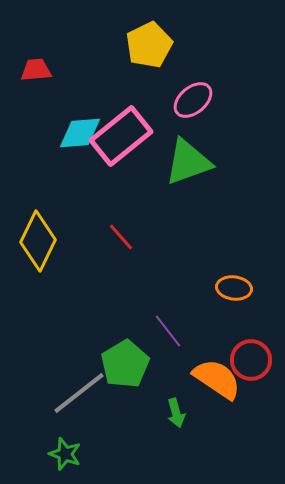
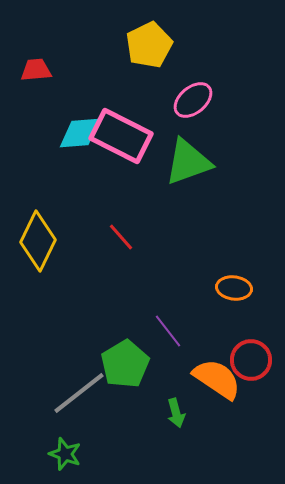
pink rectangle: rotated 66 degrees clockwise
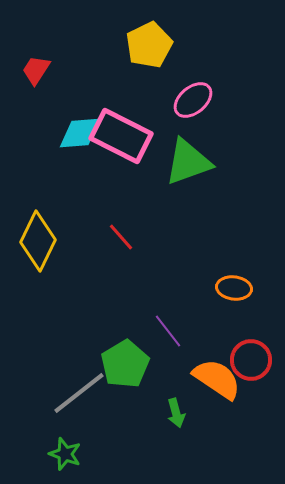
red trapezoid: rotated 52 degrees counterclockwise
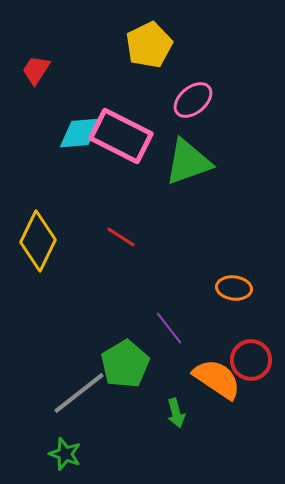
red line: rotated 16 degrees counterclockwise
purple line: moved 1 px right, 3 px up
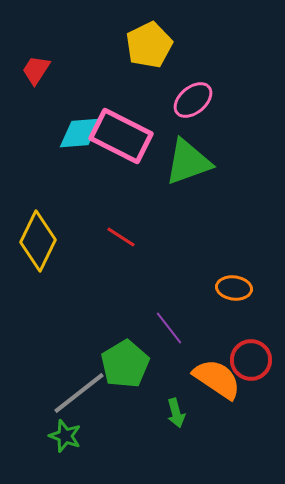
green star: moved 18 px up
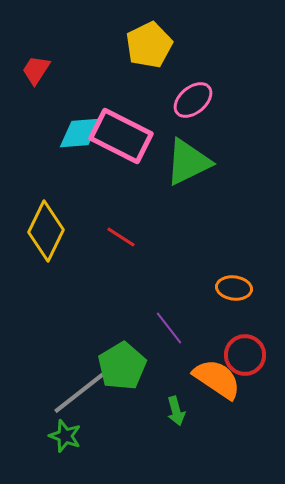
green triangle: rotated 6 degrees counterclockwise
yellow diamond: moved 8 px right, 10 px up
red circle: moved 6 px left, 5 px up
green pentagon: moved 3 px left, 2 px down
green arrow: moved 2 px up
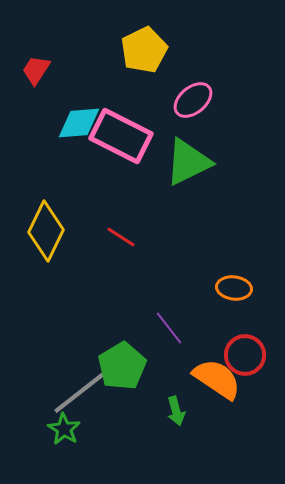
yellow pentagon: moved 5 px left, 5 px down
cyan diamond: moved 1 px left, 10 px up
green star: moved 1 px left, 7 px up; rotated 12 degrees clockwise
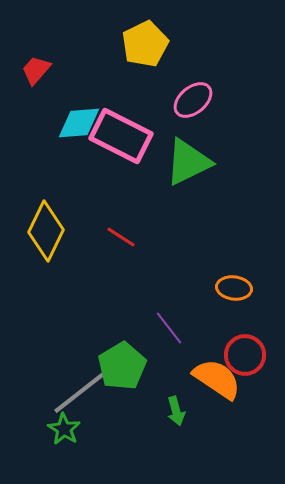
yellow pentagon: moved 1 px right, 6 px up
red trapezoid: rotated 8 degrees clockwise
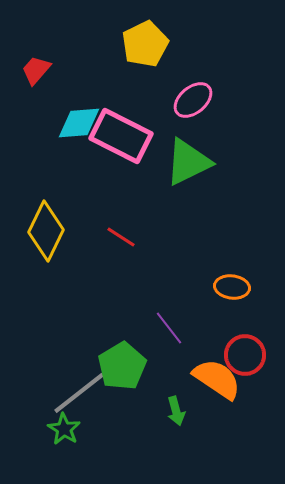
orange ellipse: moved 2 px left, 1 px up
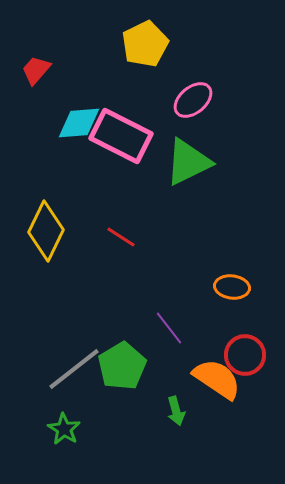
gray line: moved 5 px left, 24 px up
